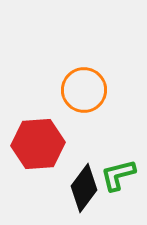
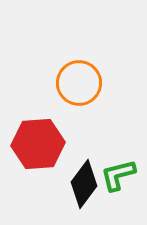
orange circle: moved 5 px left, 7 px up
black diamond: moved 4 px up
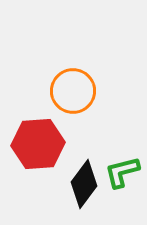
orange circle: moved 6 px left, 8 px down
green L-shape: moved 4 px right, 3 px up
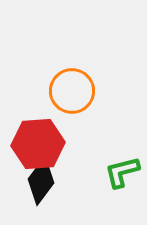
orange circle: moved 1 px left
black diamond: moved 43 px left, 3 px up
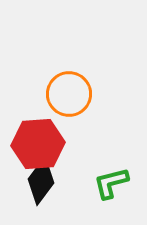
orange circle: moved 3 px left, 3 px down
green L-shape: moved 11 px left, 11 px down
